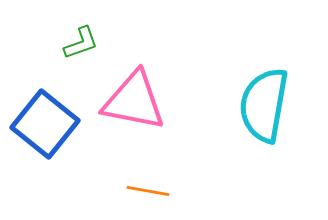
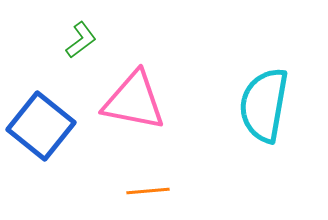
green L-shape: moved 3 px up; rotated 18 degrees counterclockwise
blue square: moved 4 px left, 2 px down
orange line: rotated 15 degrees counterclockwise
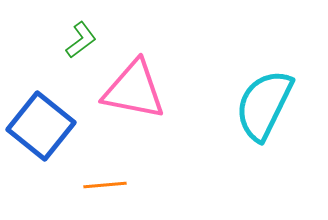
pink triangle: moved 11 px up
cyan semicircle: rotated 16 degrees clockwise
orange line: moved 43 px left, 6 px up
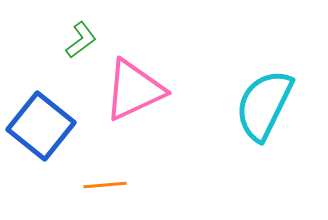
pink triangle: rotated 36 degrees counterclockwise
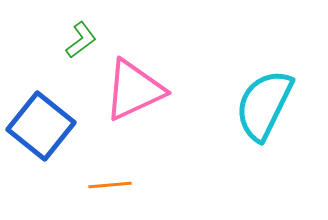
orange line: moved 5 px right
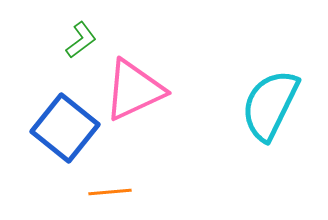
cyan semicircle: moved 6 px right
blue square: moved 24 px right, 2 px down
orange line: moved 7 px down
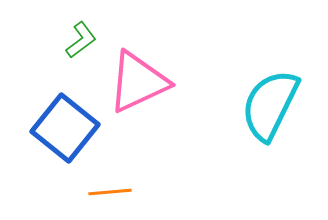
pink triangle: moved 4 px right, 8 px up
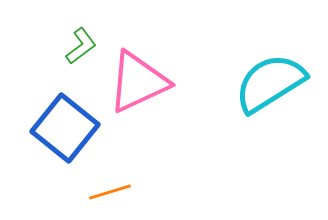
green L-shape: moved 6 px down
cyan semicircle: moved 22 px up; rotated 32 degrees clockwise
orange line: rotated 12 degrees counterclockwise
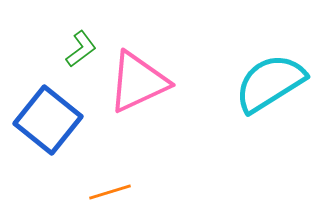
green L-shape: moved 3 px down
blue square: moved 17 px left, 8 px up
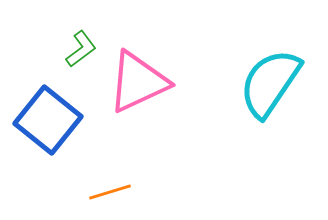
cyan semicircle: rotated 24 degrees counterclockwise
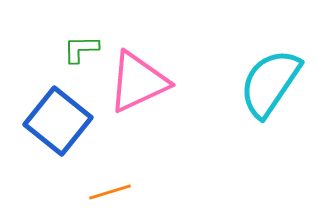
green L-shape: rotated 144 degrees counterclockwise
blue square: moved 10 px right, 1 px down
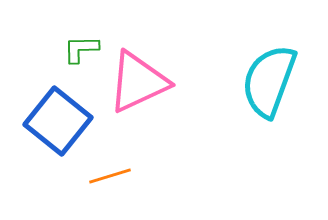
cyan semicircle: moved 1 px left, 2 px up; rotated 14 degrees counterclockwise
orange line: moved 16 px up
